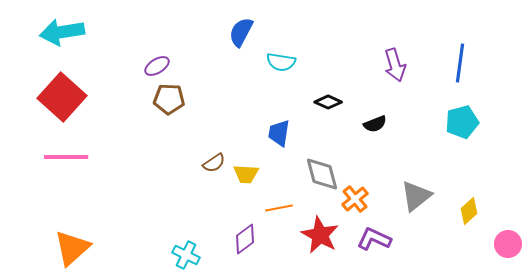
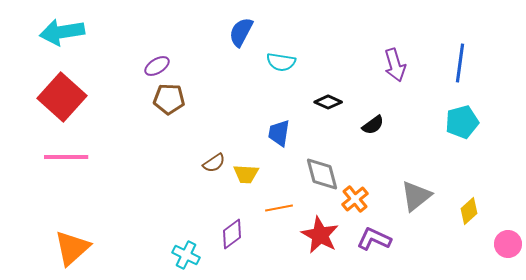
black semicircle: moved 2 px left, 1 px down; rotated 15 degrees counterclockwise
purple diamond: moved 13 px left, 5 px up
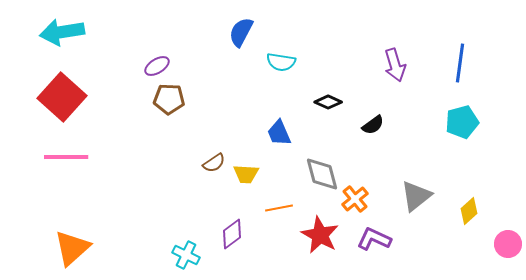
blue trapezoid: rotated 32 degrees counterclockwise
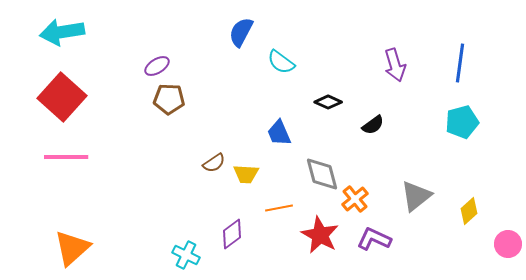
cyan semicircle: rotated 28 degrees clockwise
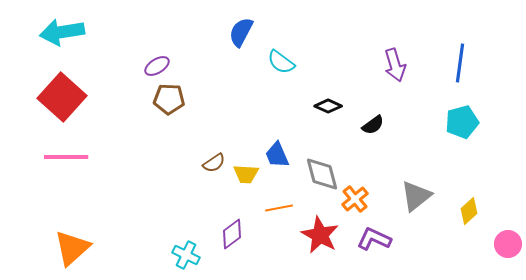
black diamond: moved 4 px down
blue trapezoid: moved 2 px left, 22 px down
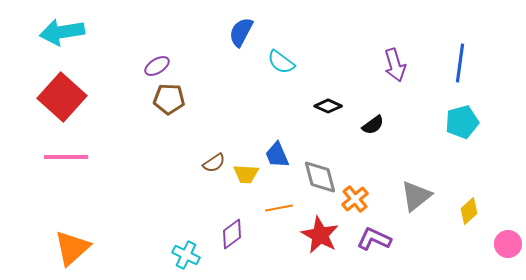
gray diamond: moved 2 px left, 3 px down
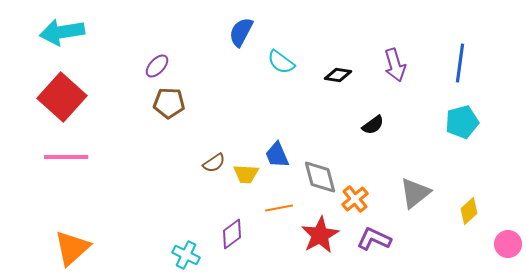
purple ellipse: rotated 15 degrees counterclockwise
brown pentagon: moved 4 px down
black diamond: moved 10 px right, 31 px up; rotated 16 degrees counterclockwise
gray triangle: moved 1 px left, 3 px up
red star: rotated 15 degrees clockwise
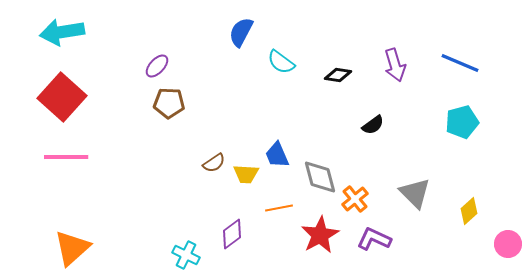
blue line: rotated 75 degrees counterclockwise
gray triangle: rotated 36 degrees counterclockwise
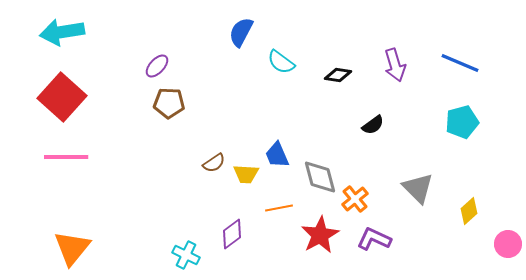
gray triangle: moved 3 px right, 5 px up
orange triangle: rotated 9 degrees counterclockwise
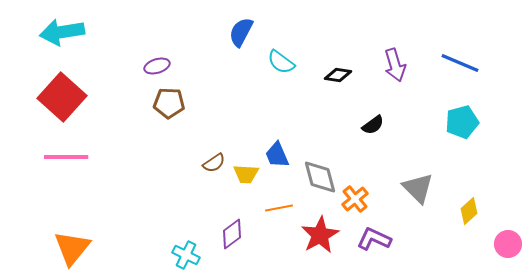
purple ellipse: rotated 30 degrees clockwise
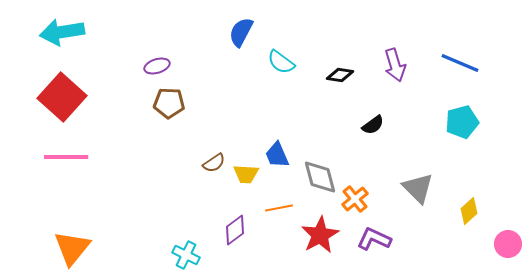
black diamond: moved 2 px right
purple diamond: moved 3 px right, 4 px up
